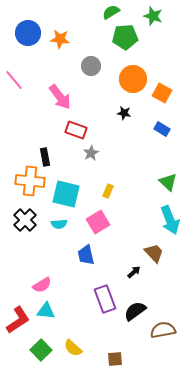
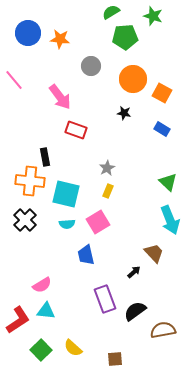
gray star: moved 16 px right, 15 px down
cyan semicircle: moved 8 px right
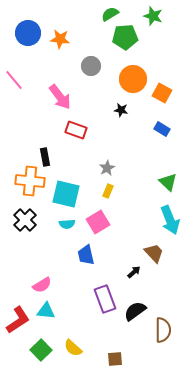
green semicircle: moved 1 px left, 2 px down
black star: moved 3 px left, 3 px up
brown semicircle: rotated 100 degrees clockwise
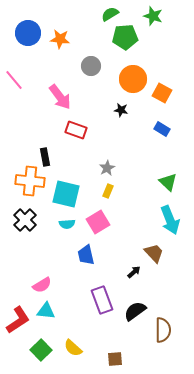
purple rectangle: moved 3 px left, 1 px down
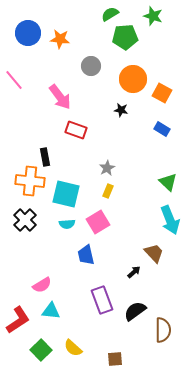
cyan triangle: moved 5 px right
